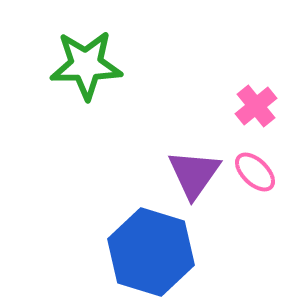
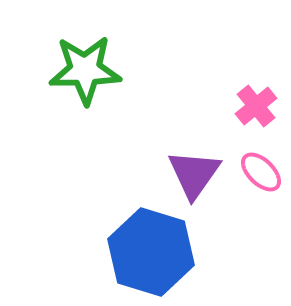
green star: moved 1 px left, 5 px down
pink ellipse: moved 6 px right
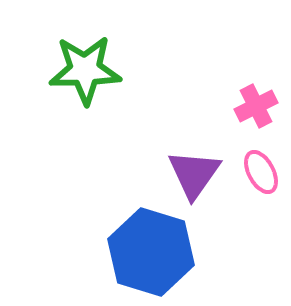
pink cross: rotated 12 degrees clockwise
pink ellipse: rotated 18 degrees clockwise
